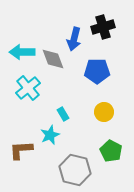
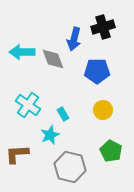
cyan cross: moved 17 px down; rotated 15 degrees counterclockwise
yellow circle: moved 1 px left, 2 px up
brown L-shape: moved 4 px left, 4 px down
gray hexagon: moved 5 px left, 3 px up
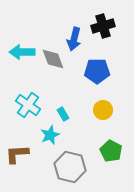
black cross: moved 1 px up
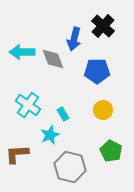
black cross: rotated 30 degrees counterclockwise
